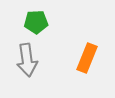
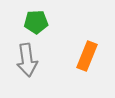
orange rectangle: moved 2 px up
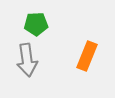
green pentagon: moved 2 px down
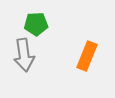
gray arrow: moved 3 px left, 5 px up
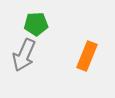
gray arrow: rotated 32 degrees clockwise
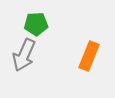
orange rectangle: moved 2 px right
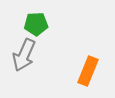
orange rectangle: moved 1 px left, 15 px down
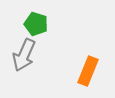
green pentagon: rotated 20 degrees clockwise
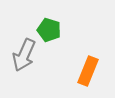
green pentagon: moved 13 px right, 6 px down
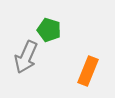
gray arrow: moved 2 px right, 2 px down
